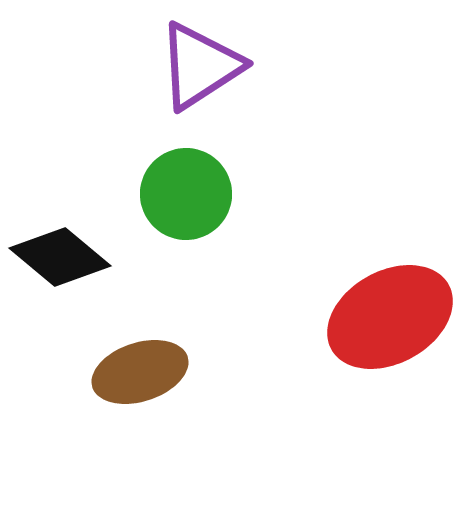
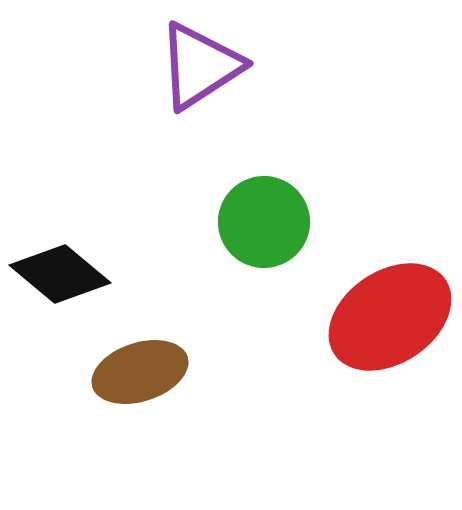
green circle: moved 78 px right, 28 px down
black diamond: moved 17 px down
red ellipse: rotated 5 degrees counterclockwise
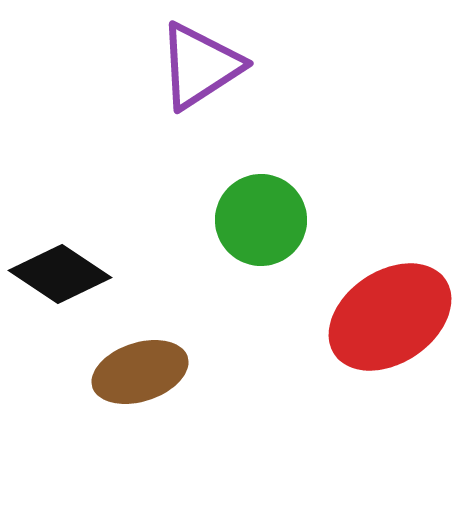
green circle: moved 3 px left, 2 px up
black diamond: rotated 6 degrees counterclockwise
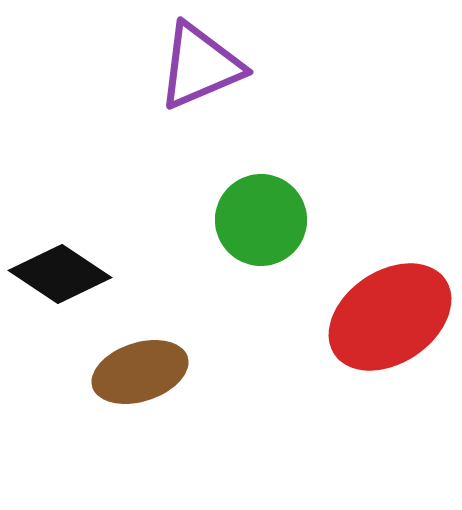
purple triangle: rotated 10 degrees clockwise
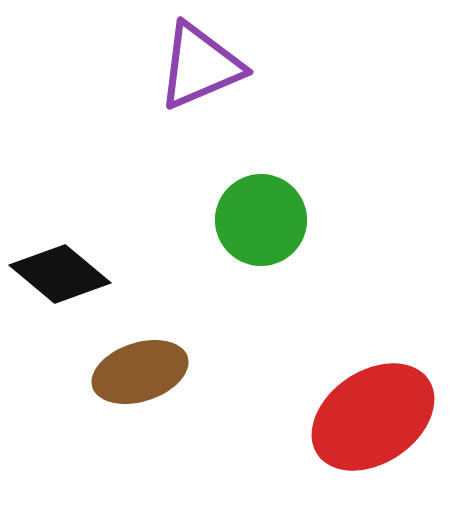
black diamond: rotated 6 degrees clockwise
red ellipse: moved 17 px left, 100 px down
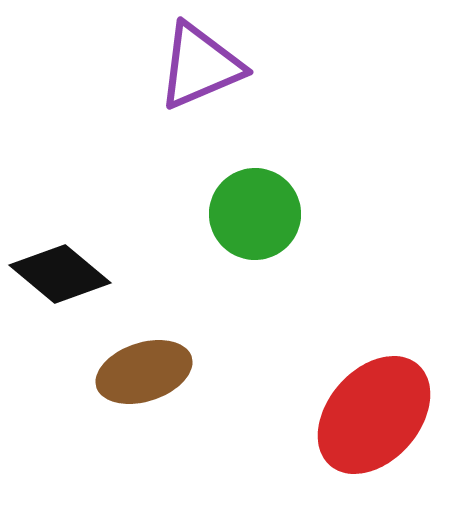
green circle: moved 6 px left, 6 px up
brown ellipse: moved 4 px right
red ellipse: moved 1 px right, 2 px up; rotated 15 degrees counterclockwise
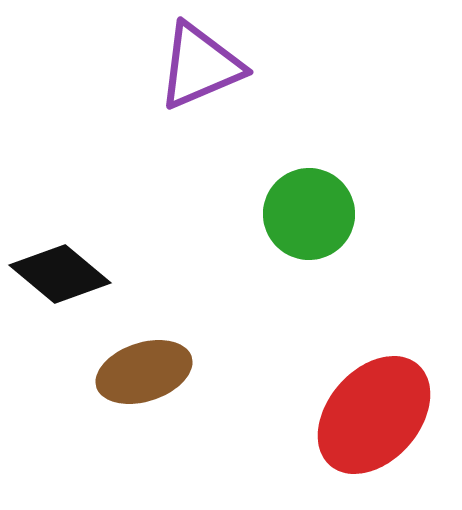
green circle: moved 54 px right
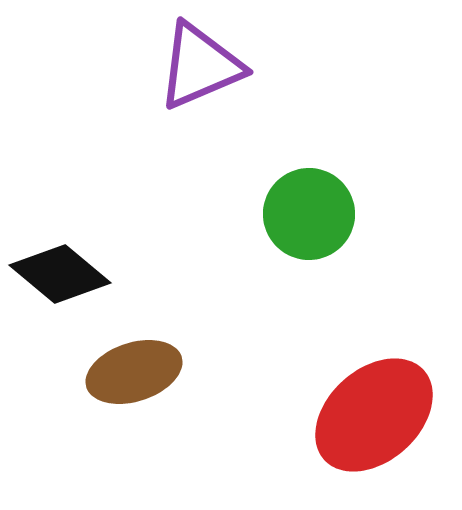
brown ellipse: moved 10 px left
red ellipse: rotated 7 degrees clockwise
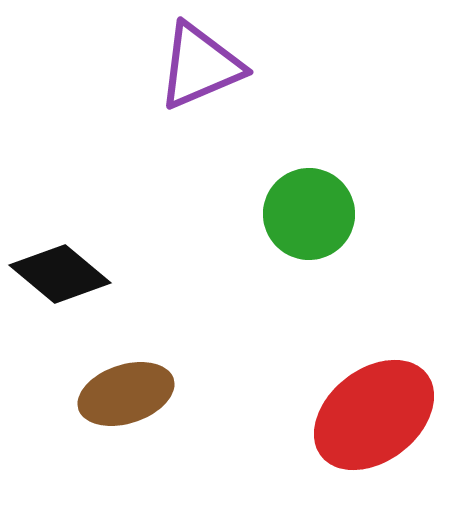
brown ellipse: moved 8 px left, 22 px down
red ellipse: rotated 4 degrees clockwise
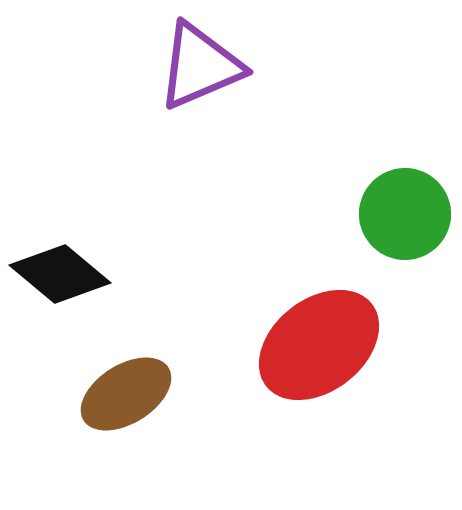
green circle: moved 96 px right
brown ellipse: rotated 14 degrees counterclockwise
red ellipse: moved 55 px left, 70 px up
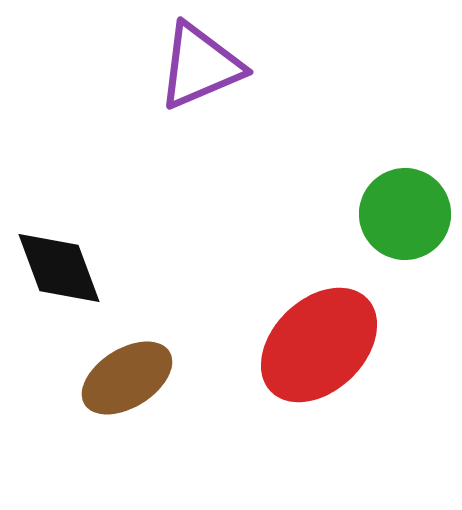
black diamond: moved 1 px left, 6 px up; rotated 30 degrees clockwise
red ellipse: rotated 6 degrees counterclockwise
brown ellipse: moved 1 px right, 16 px up
